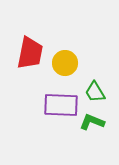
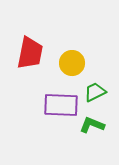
yellow circle: moved 7 px right
green trapezoid: rotated 95 degrees clockwise
green L-shape: moved 3 px down
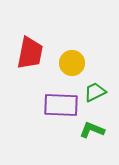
green L-shape: moved 5 px down
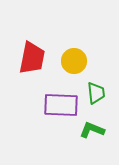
red trapezoid: moved 2 px right, 5 px down
yellow circle: moved 2 px right, 2 px up
green trapezoid: moved 1 px right, 1 px down; rotated 110 degrees clockwise
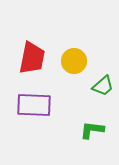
green trapezoid: moved 7 px right, 7 px up; rotated 55 degrees clockwise
purple rectangle: moved 27 px left
green L-shape: rotated 15 degrees counterclockwise
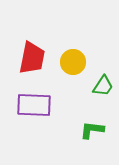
yellow circle: moved 1 px left, 1 px down
green trapezoid: rotated 15 degrees counterclockwise
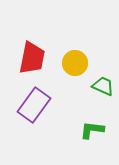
yellow circle: moved 2 px right, 1 px down
green trapezoid: rotated 100 degrees counterclockwise
purple rectangle: rotated 56 degrees counterclockwise
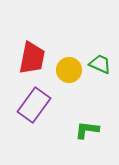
yellow circle: moved 6 px left, 7 px down
green trapezoid: moved 3 px left, 22 px up
green L-shape: moved 5 px left
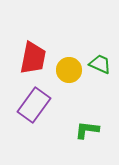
red trapezoid: moved 1 px right
